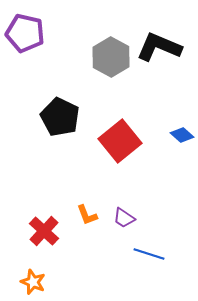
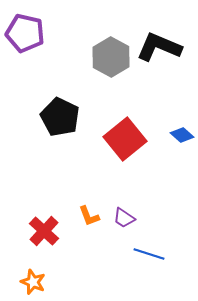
red square: moved 5 px right, 2 px up
orange L-shape: moved 2 px right, 1 px down
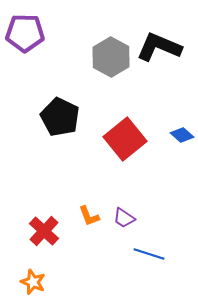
purple pentagon: rotated 12 degrees counterclockwise
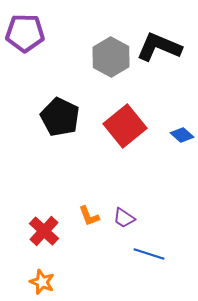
red square: moved 13 px up
orange star: moved 9 px right
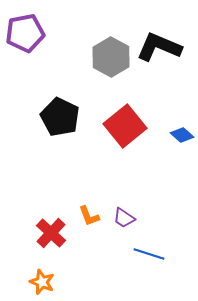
purple pentagon: rotated 12 degrees counterclockwise
red cross: moved 7 px right, 2 px down
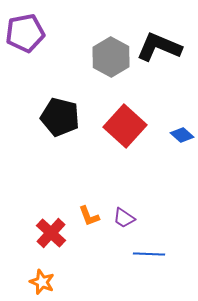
black pentagon: rotated 12 degrees counterclockwise
red square: rotated 9 degrees counterclockwise
blue line: rotated 16 degrees counterclockwise
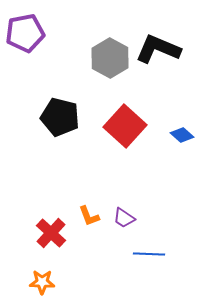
black L-shape: moved 1 px left, 2 px down
gray hexagon: moved 1 px left, 1 px down
orange star: rotated 20 degrees counterclockwise
